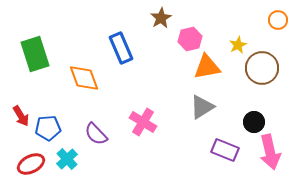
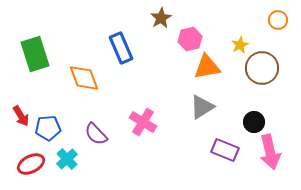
yellow star: moved 2 px right
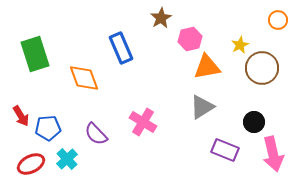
pink arrow: moved 3 px right, 2 px down
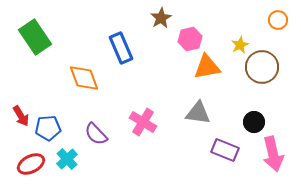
green rectangle: moved 17 px up; rotated 16 degrees counterclockwise
brown circle: moved 1 px up
gray triangle: moved 4 px left, 6 px down; rotated 40 degrees clockwise
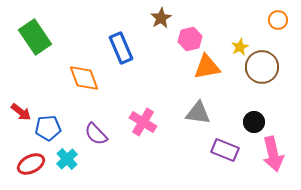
yellow star: moved 2 px down
red arrow: moved 4 px up; rotated 20 degrees counterclockwise
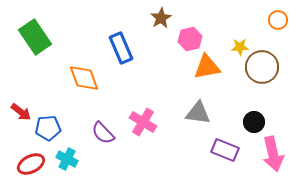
yellow star: rotated 24 degrees clockwise
purple semicircle: moved 7 px right, 1 px up
cyan cross: rotated 20 degrees counterclockwise
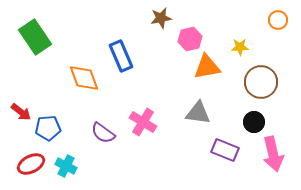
brown star: rotated 20 degrees clockwise
blue rectangle: moved 8 px down
brown circle: moved 1 px left, 15 px down
purple semicircle: rotated 10 degrees counterclockwise
cyan cross: moved 1 px left, 7 px down
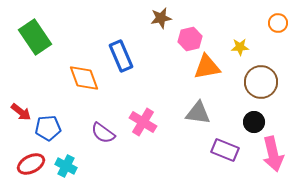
orange circle: moved 3 px down
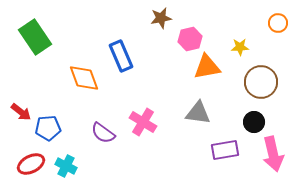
purple rectangle: rotated 32 degrees counterclockwise
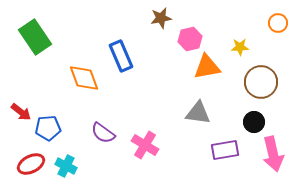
pink cross: moved 2 px right, 23 px down
